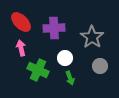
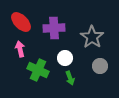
pink arrow: moved 1 px left, 1 px down
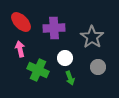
gray circle: moved 2 px left, 1 px down
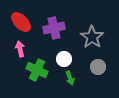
purple cross: rotated 10 degrees counterclockwise
white circle: moved 1 px left, 1 px down
green cross: moved 1 px left
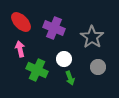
purple cross: rotated 35 degrees clockwise
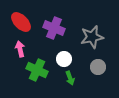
gray star: rotated 25 degrees clockwise
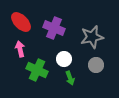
gray circle: moved 2 px left, 2 px up
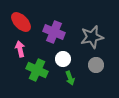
purple cross: moved 4 px down
white circle: moved 1 px left
